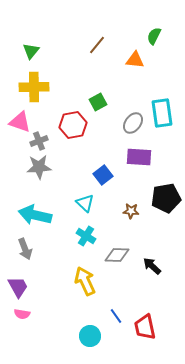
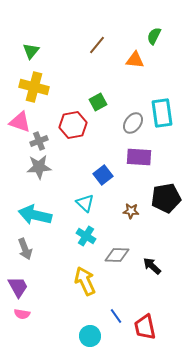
yellow cross: rotated 16 degrees clockwise
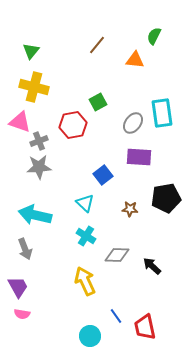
brown star: moved 1 px left, 2 px up
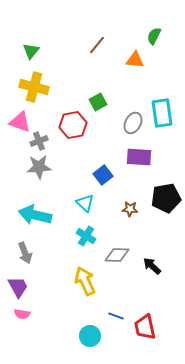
gray ellipse: rotated 10 degrees counterclockwise
gray arrow: moved 4 px down
blue line: rotated 35 degrees counterclockwise
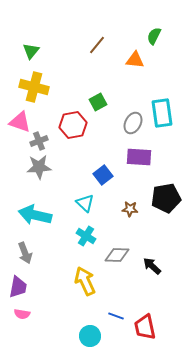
purple trapezoid: rotated 40 degrees clockwise
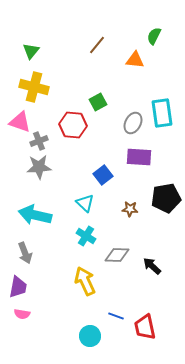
red hexagon: rotated 16 degrees clockwise
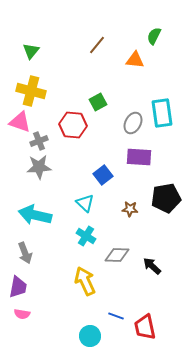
yellow cross: moved 3 px left, 4 px down
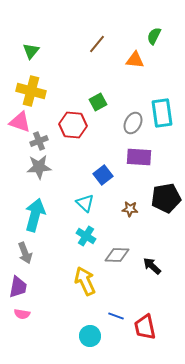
brown line: moved 1 px up
cyan arrow: rotated 92 degrees clockwise
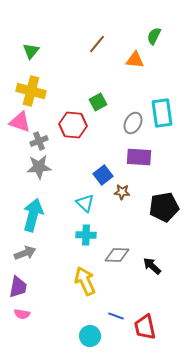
black pentagon: moved 2 px left, 9 px down
brown star: moved 8 px left, 17 px up
cyan arrow: moved 2 px left
cyan cross: moved 1 px up; rotated 30 degrees counterclockwise
gray arrow: rotated 90 degrees counterclockwise
